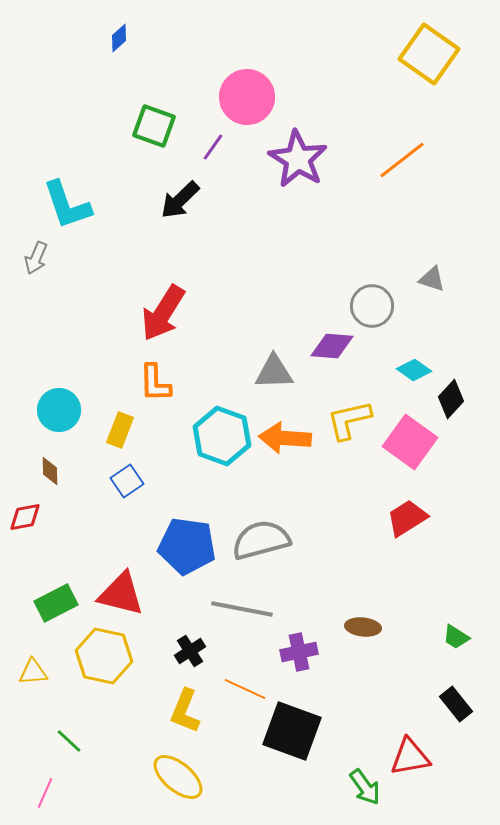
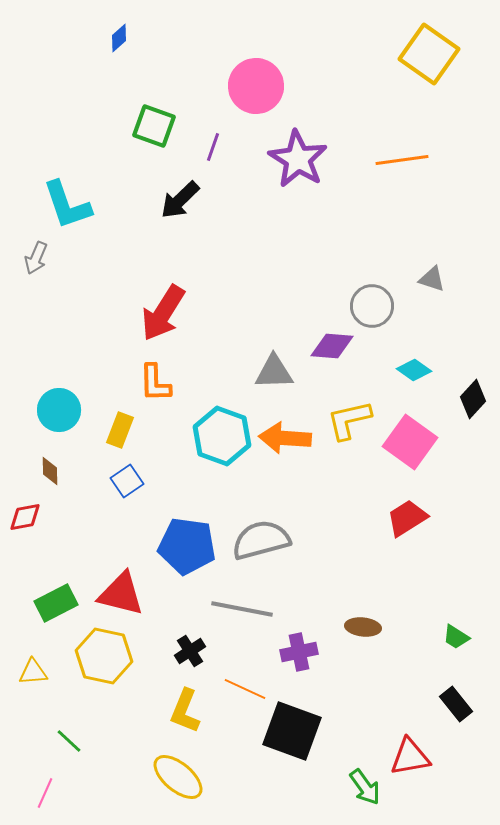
pink circle at (247, 97): moved 9 px right, 11 px up
purple line at (213, 147): rotated 16 degrees counterclockwise
orange line at (402, 160): rotated 30 degrees clockwise
black diamond at (451, 399): moved 22 px right
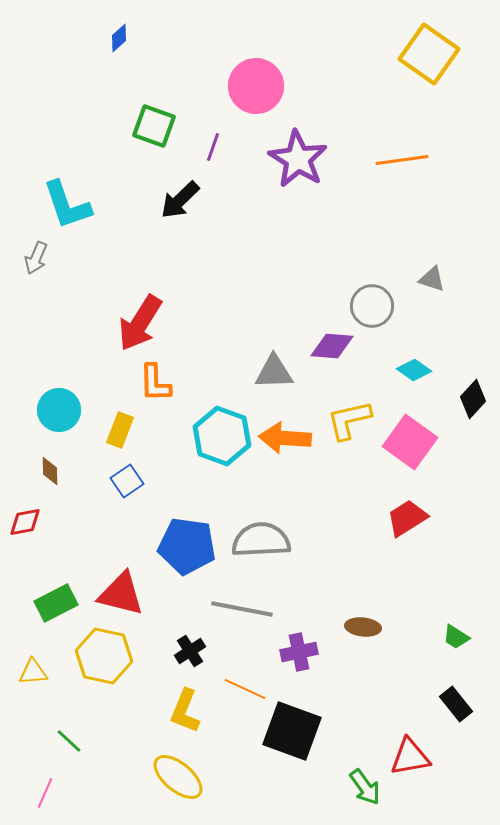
red arrow at (163, 313): moved 23 px left, 10 px down
red diamond at (25, 517): moved 5 px down
gray semicircle at (261, 540): rotated 12 degrees clockwise
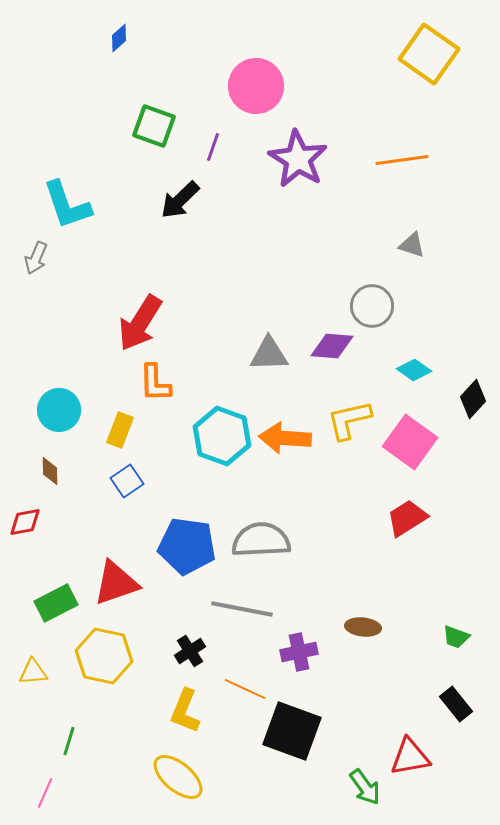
gray triangle at (432, 279): moved 20 px left, 34 px up
gray triangle at (274, 372): moved 5 px left, 18 px up
red triangle at (121, 594): moved 5 px left, 11 px up; rotated 33 degrees counterclockwise
green trapezoid at (456, 637): rotated 12 degrees counterclockwise
green line at (69, 741): rotated 64 degrees clockwise
